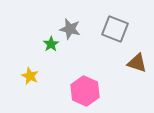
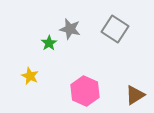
gray square: rotated 12 degrees clockwise
green star: moved 2 px left, 1 px up
brown triangle: moved 2 px left, 32 px down; rotated 50 degrees counterclockwise
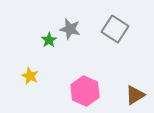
green star: moved 3 px up
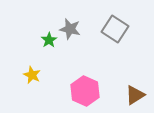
yellow star: moved 2 px right, 1 px up
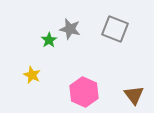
gray square: rotated 12 degrees counterclockwise
pink hexagon: moved 1 px left, 1 px down
brown triangle: moved 1 px left; rotated 35 degrees counterclockwise
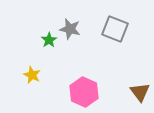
brown triangle: moved 6 px right, 3 px up
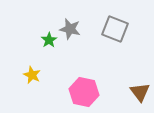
pink hexagon: rotated 12 degrees counterclockwise
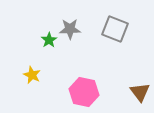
gray star: rotated 15 degrees counterclockwise
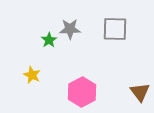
gray square: rotated 20 degrees counterclockwise
pink hexagon: moved 2 px left; rotated 20 degrees clockwise
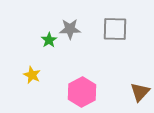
brown triangle: rotated 20 degrees clockwise
